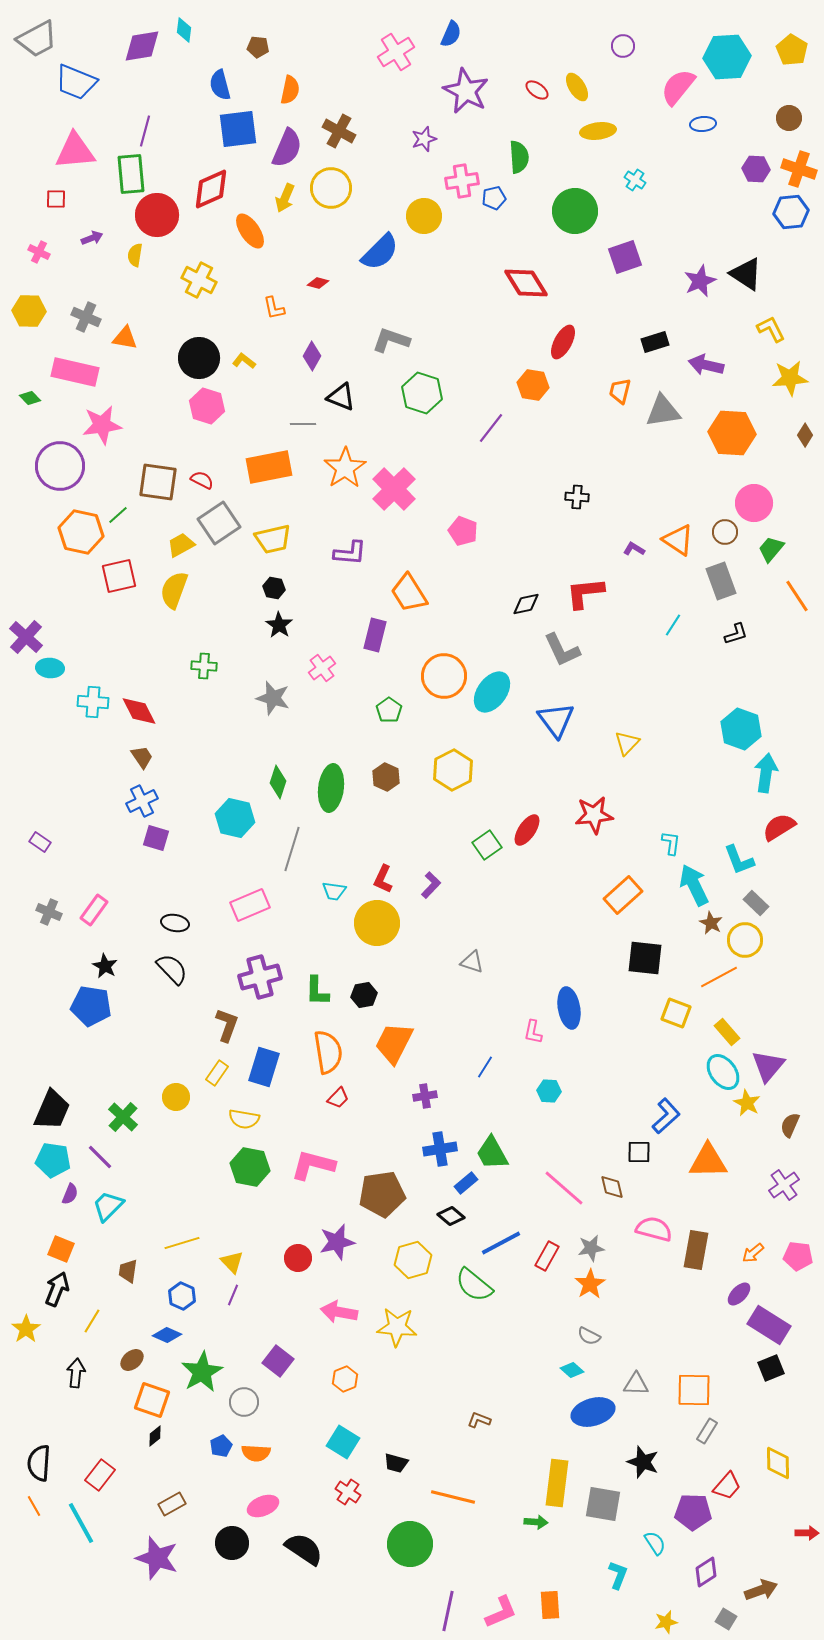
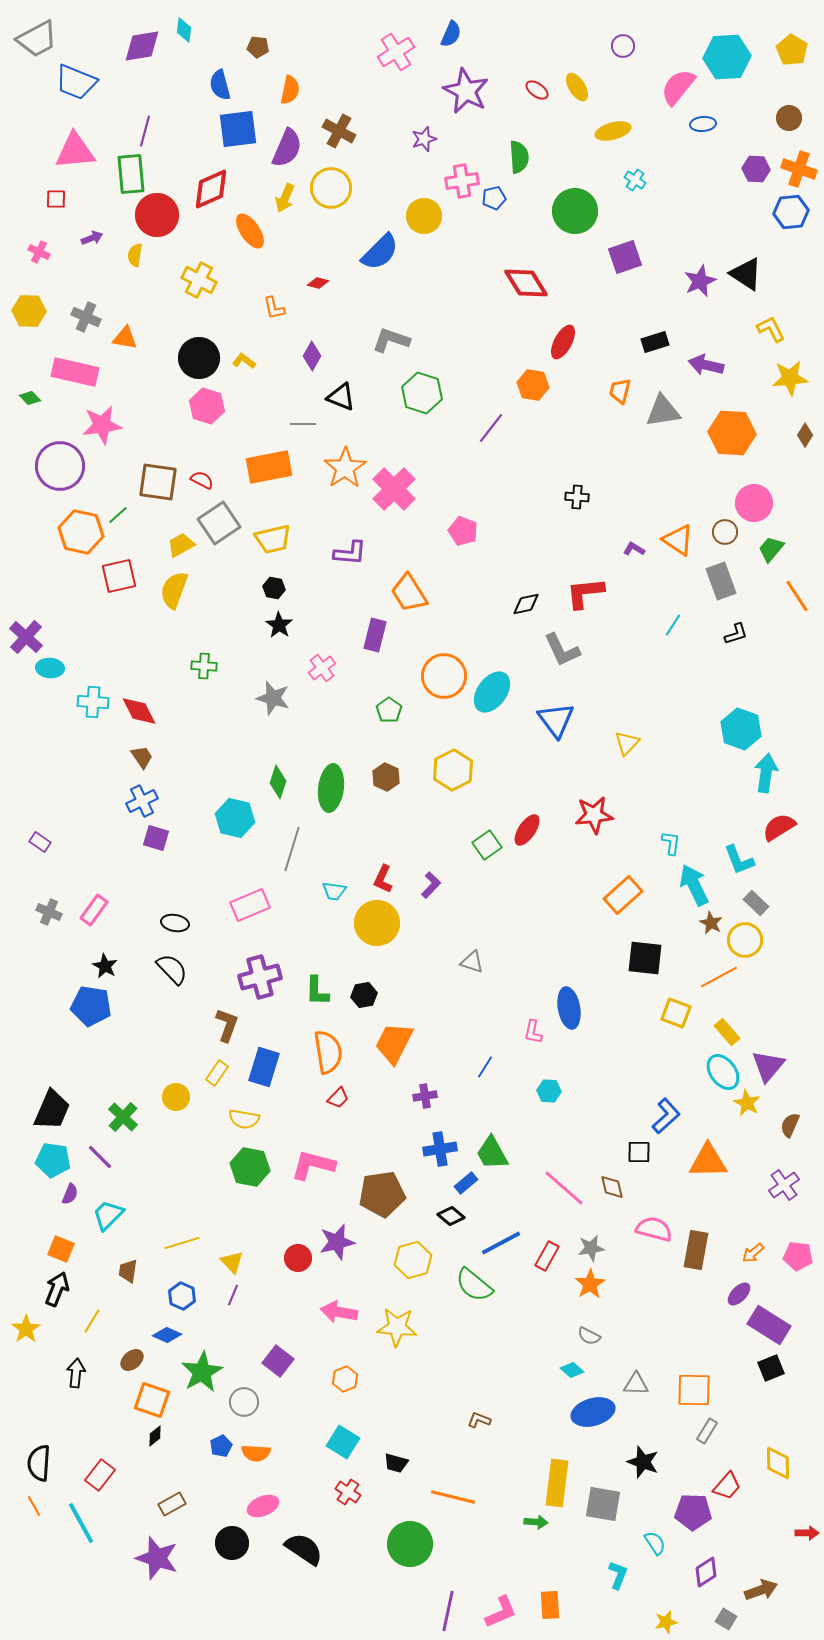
yellow ellipse at (598, 131): moved 15 px right; rotated 8 degrees counterclockwise
cyan trapezoid at (108, 1206): moved 9 px down
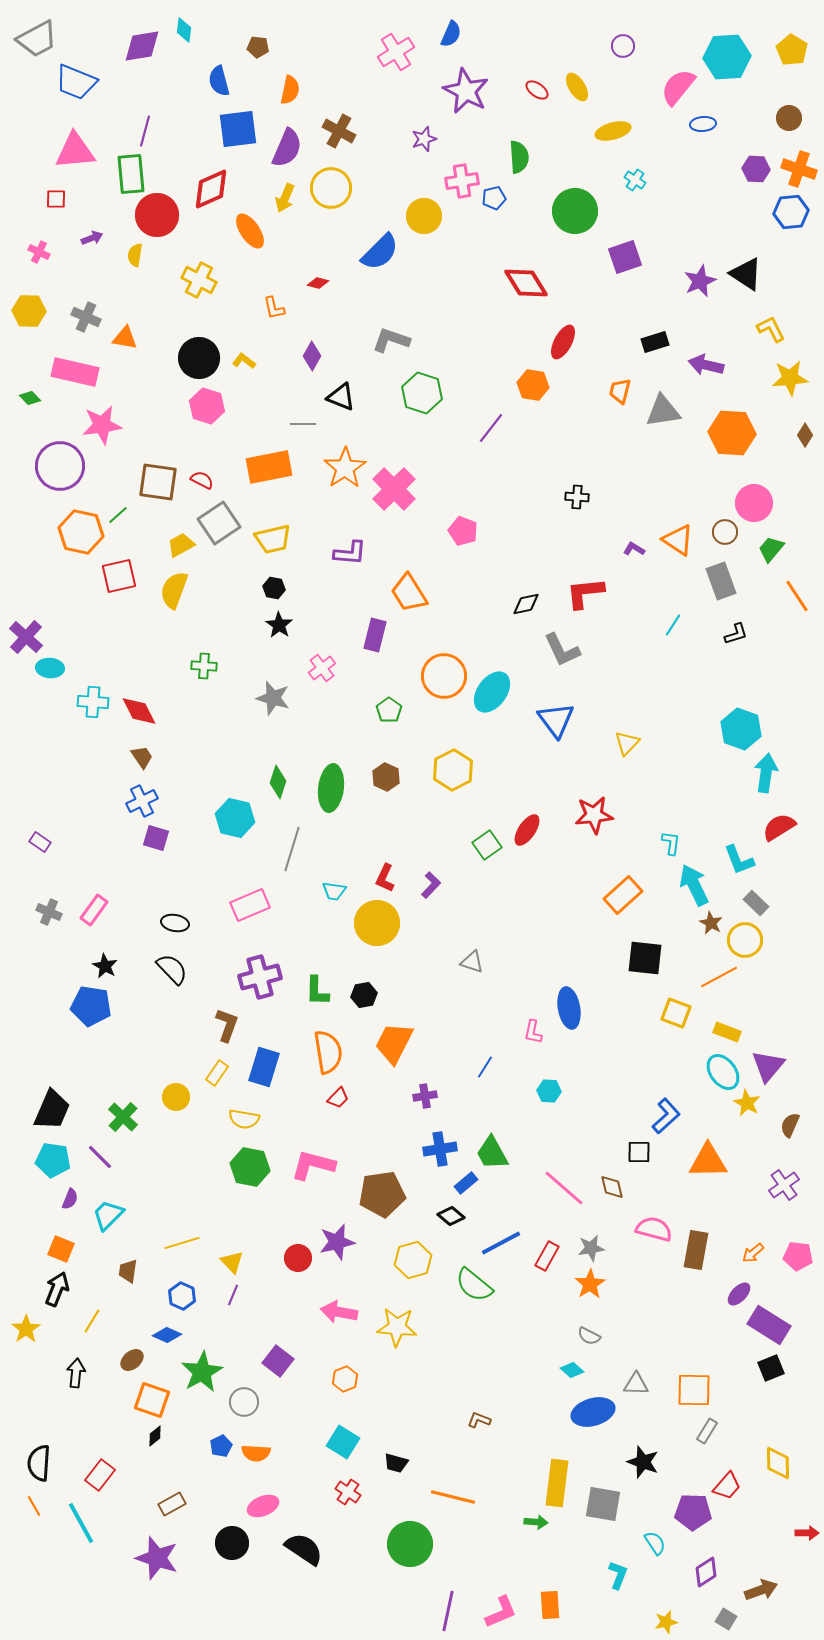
blue semicircle at (220, 85): moved 1 px left, 4 px up
red L-shape at (383, 879): moved 2 px right, 1 px up
yellow rectangle at (727, 1032): rotated 28 degrees counterclockwise
purple semicircle at (70, 1194): moved 5 px down
